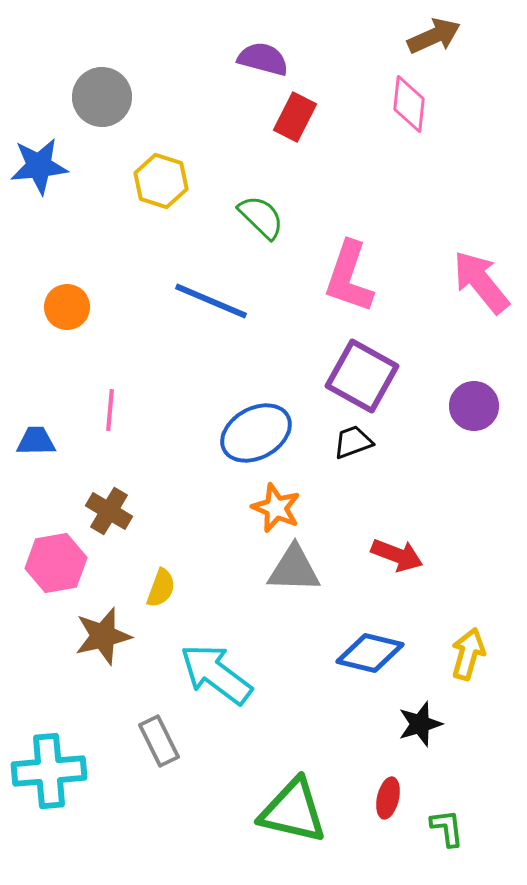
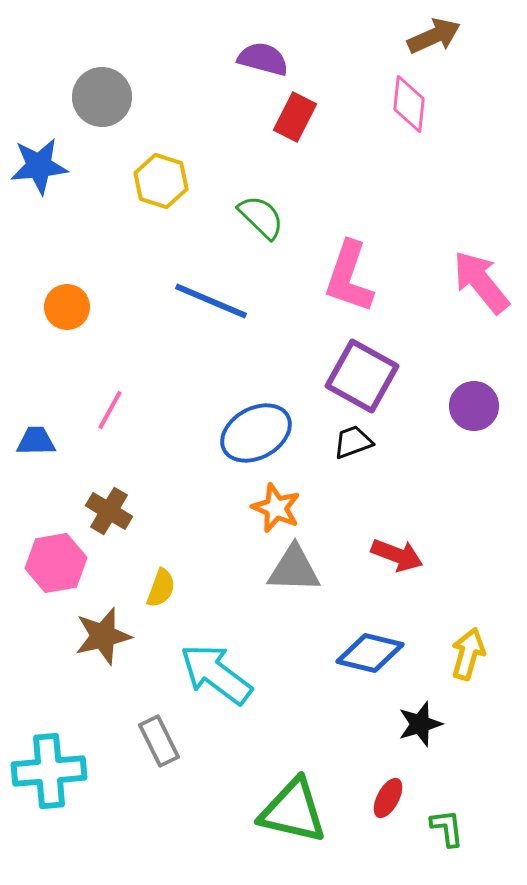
pink line: rotated 24 degrees clockwise
red ellipse: rotated 15 degrees clockwise
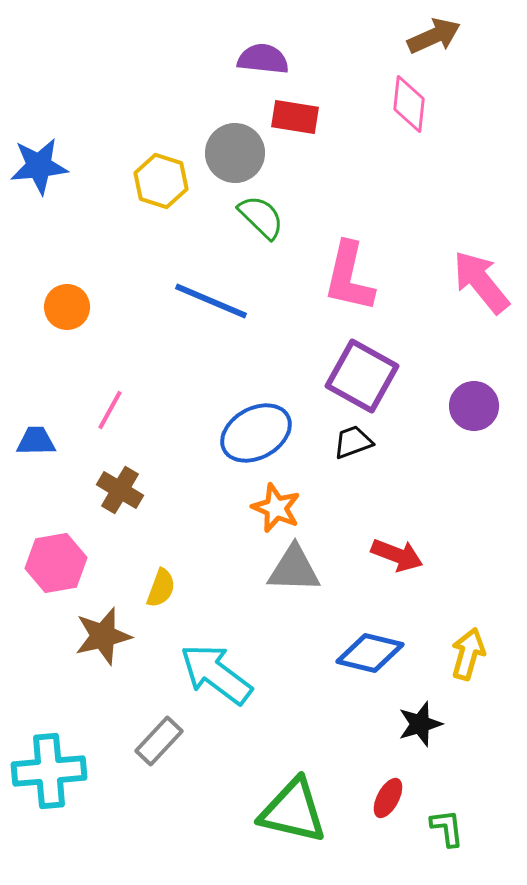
purple semicircle: rotated 9 degrees counterclockwise
gray circle: moved 133 px right, 56 px down
red rectangle: rotated 72 degrees clockwise
pink L-shape: rotated 6 degrees counterclockwise
brown cross: moved 11 px right, 21 px up
gray rectangle: rotated 69 degrees clockwise
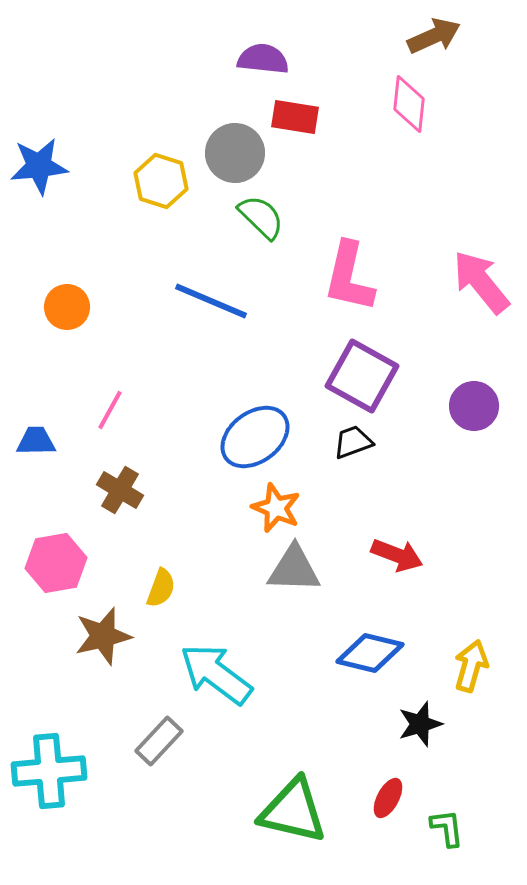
blue ellipse: moved 1 px left, 4 px down; rotated 8 degrees counterclockwise
yellow arrow: moved 3 px right, 12 px down
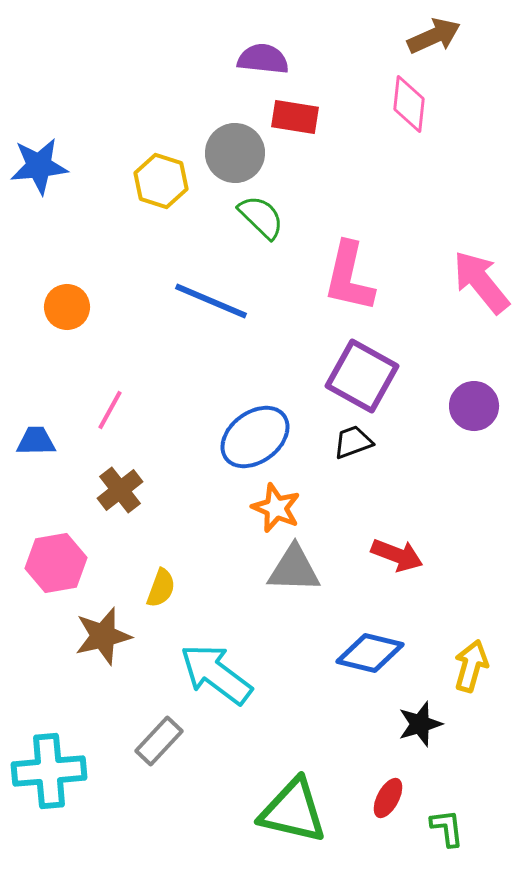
brown cross: rotated 21 degrees clockwise
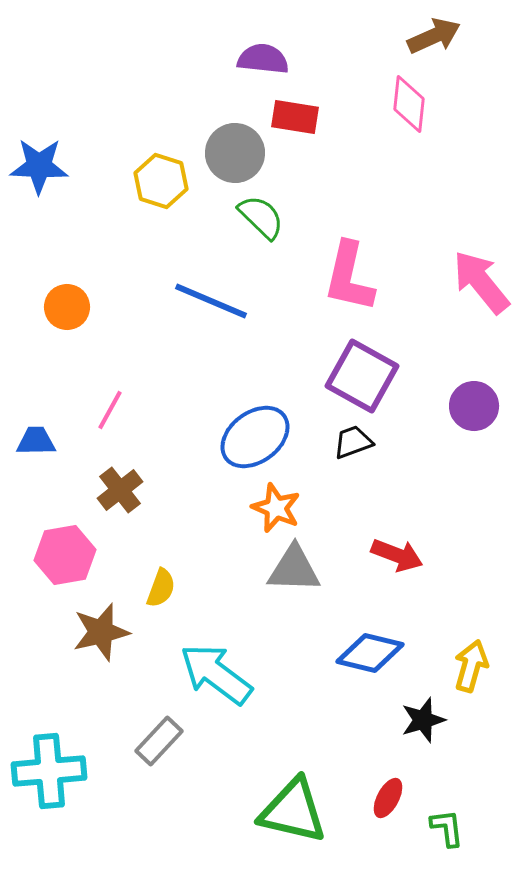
blue star: rotated 8 degrees clockwise
pink hexagon: moved 9 px right, 8 px up
brown star: moved 2 px left, 4 px up
black star: moved 3 px right, 4 px up
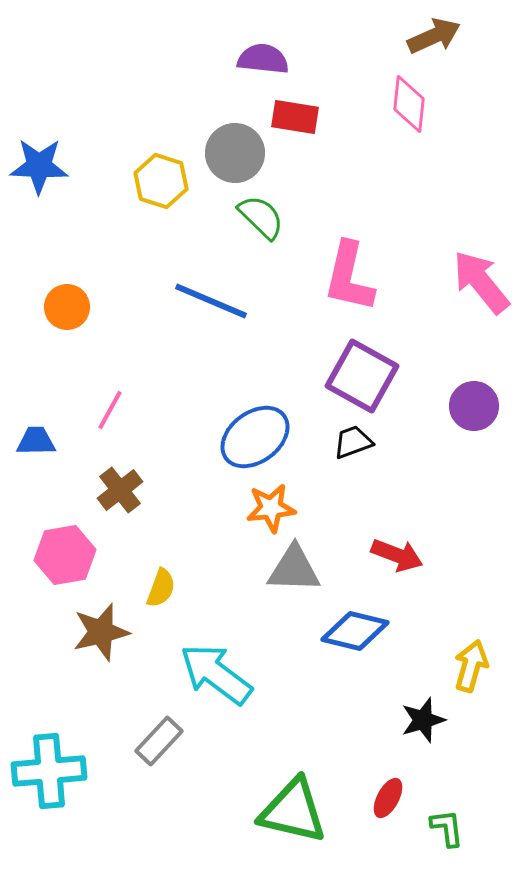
orange star: moved 5 px left; rotated 30 degrees counterclockwise
blue diamond: moved 15 px left, 22 px up
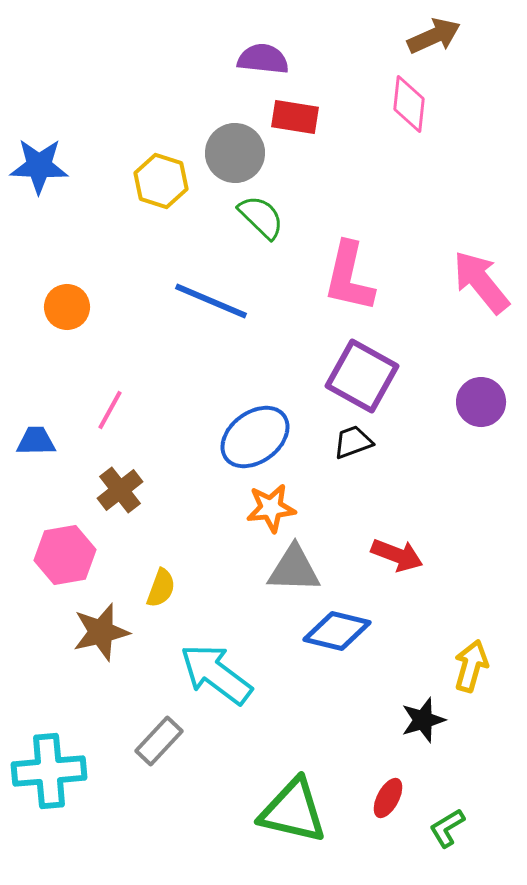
purple circle: moved 7 px right, 4 px up
blue diamond: moved 18 px left
green L-shape: rotated 114 degrees counterclockwise
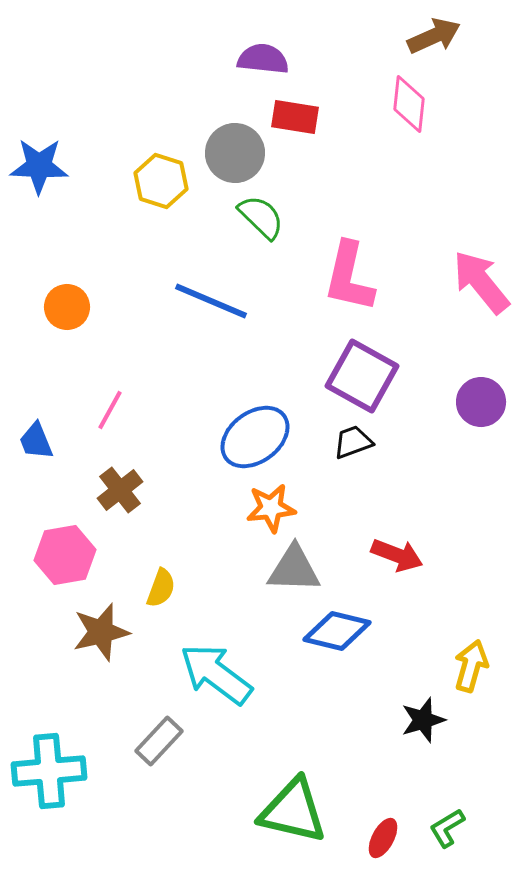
blue trapezoid: rotated 111 degrees counterclockwise
red ellipse: moved 5 px left, 40 px down
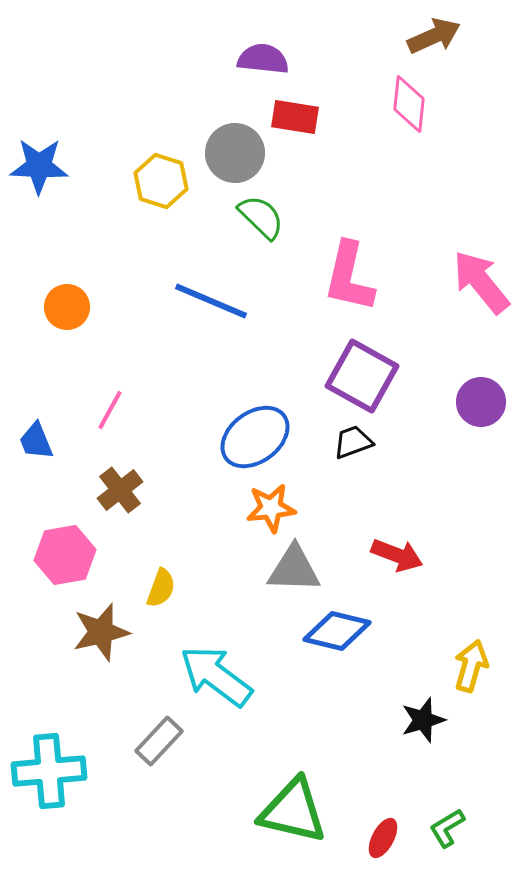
cyan arrow: moved 2 px down
